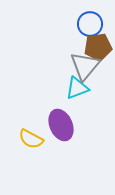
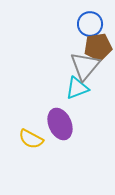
purple ellipse: moved 1 px left, 1 px up
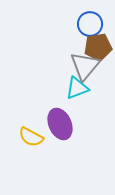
yellow semicircle: moved 2 px up
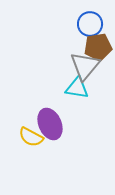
cyan triangle: rotated 30 degrees clockwise
purple ellipse: moved 10 px left
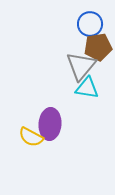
gray triangle: moved 4 px left
cyan triangle: moved 10 px right
purple ellipse: rotated 28 degrees clockwise
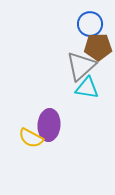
brown pentagon: rotated 8 degrees clockwise
gray triangle: rotated 8 degrees clockwise
purple ellipse: moved 1 px left, 1 px down
yellow semicircle: moved 1 px down
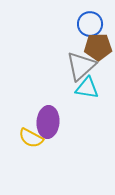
purple ellipse: moved 1 px left, 3 px up
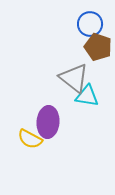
brown pentagon: rotated 20 degrees clockwise
gray triangle: moved 7 px left, 12 px down; rotated 40 degrees counterclockwise
cyan triangle: moved 8 px down
yellow semicircle: moved 1 px left, 1 px down
